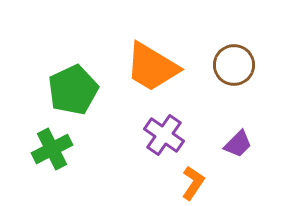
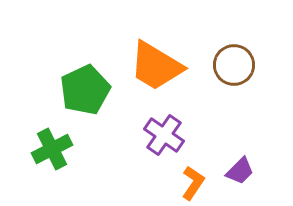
orange trapezoid: moved 4 px right, 1 px up
green pentagon: moved 12 px right
purple trapezoid: moved 2 px right, 27 px down
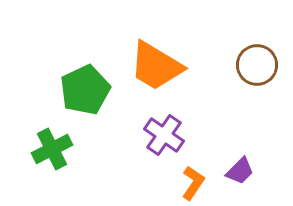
brown circle: moved 23 px right
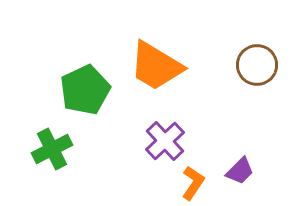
purple cross: moved 1 px right, 6 px down; rotated 12 degrees clockwise
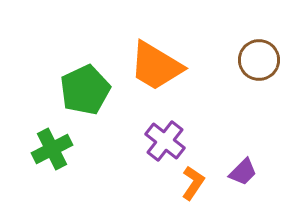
brown circle: moved 2 px right, 5 px up
purple cross: rotated 9 degrees counterclockwise
purple trapezoid: moved 3 px right, 1 px down
